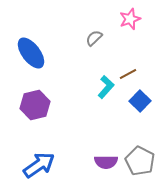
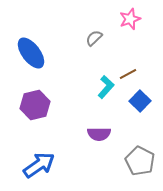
purple semicircle: moved 7 px left, 28 px up
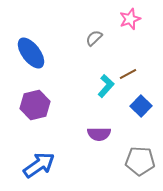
cyan L-shape: moved 1 px up
blue square: moved 1 px right, 5 px down
gray pentagon: rotated 24 degrees counterclockwise
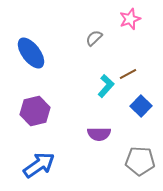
purple hexagon: moved 6 px down
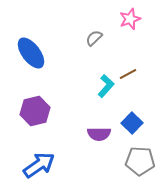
blue square: moved 9 px left, 17 px down
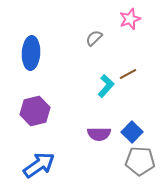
blue ellipse: rotated 40 degrees clockwise
blue square: moved 9 px down
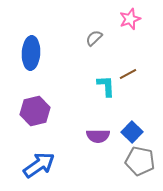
cyan L-shape: rotated 45 degrees counterclockwise
purple semicircle: moved 1 px left, 2 px down
gray pentagon: rotated 8 degrees clockwise
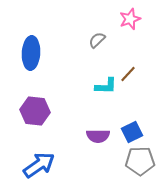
gray semicircle: moved 3 px right, 2 px down
brown line: rotated 18 degrees counterclockwise
cyan L-shape: rotated 95 degrees clockwise
purple hexagon: rotated 20 degrees clockwise
blue square: rotated 20 degrees clockwise
gray pentagon: rotated 12 degrees counterclockwise
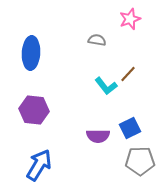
gray semicircle: rotated 54 degrees clockwise
cyan L-shape: rotated 50 degrees clockwise
purple hexagon: moved 1 px left, 1 px up
blue square: moved 2 px left, 4 px up
blue arrow: rotated 24 degrees counterclockwise
